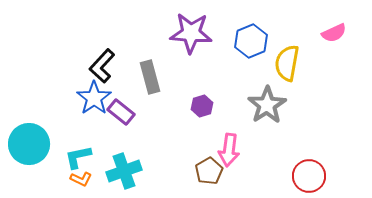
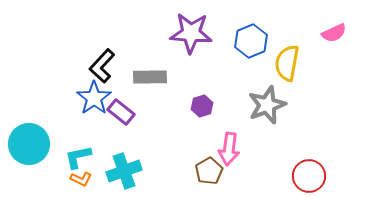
gray rectangle: rotated 76 degrees counterclockwise
gray star: rotated 12 degrees clockwise
pink arrow: moved 1 px up
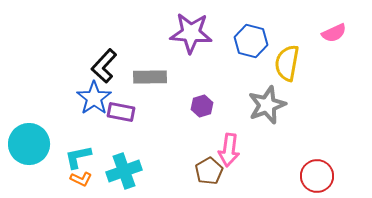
blue hexagon: rotated 24 degrees counterclockwise
black L-shape: moved 2 px right
purple rectangle: rotated 28 degrees counterclockwise
pink arrow: moved 1 px down
red circle: moved 8 px right
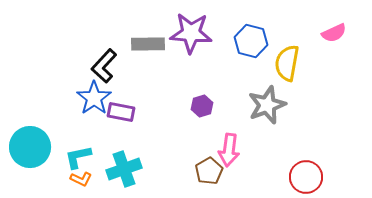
gray rectangle: moved 2 px left, 33 px up
cyan circle: moved 1 px right, 3 px down
cyan cross: moved 2 px up
red circle: moved 11 px left, 1 px down
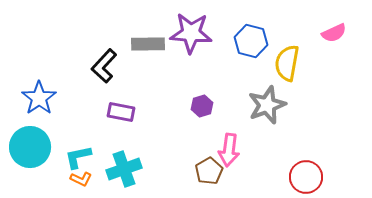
blue star: moved 55 px left
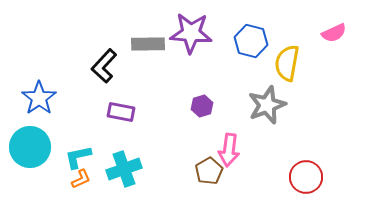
orange L-shape: rotated 50 degrees counterclockwise
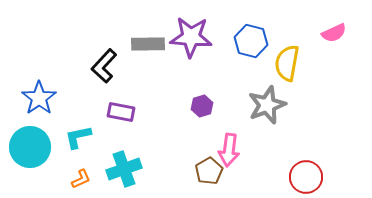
purple star: moved 4 px down
cyan L-shape: moved 20 px up
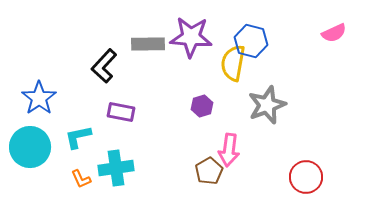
yellow semicircle: moved 54 px left
cyan cross: moved 8 px left, 1 px up; rotated 12 degrees clockwise
orange L-shape: rotated 90 degrees clockwise
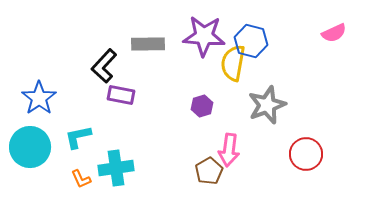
purple star: moved 13 px right, 1 px up
purple rectangle: moved 17 px up
red circle: moved 23 px up
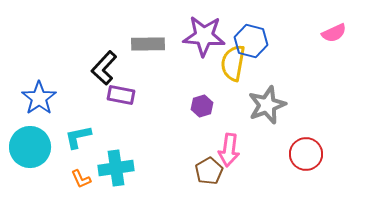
black L-shape: moved 2 px down
